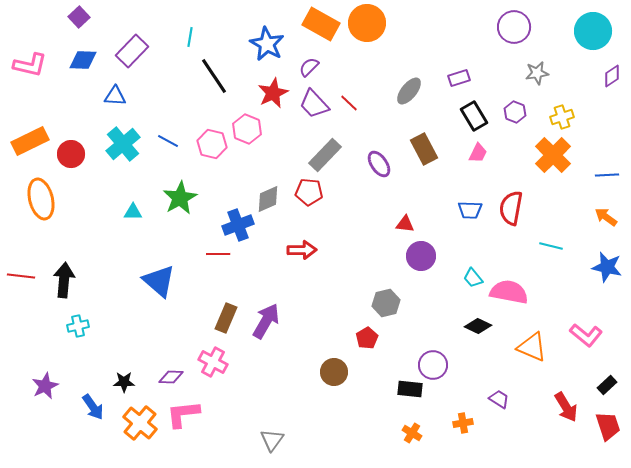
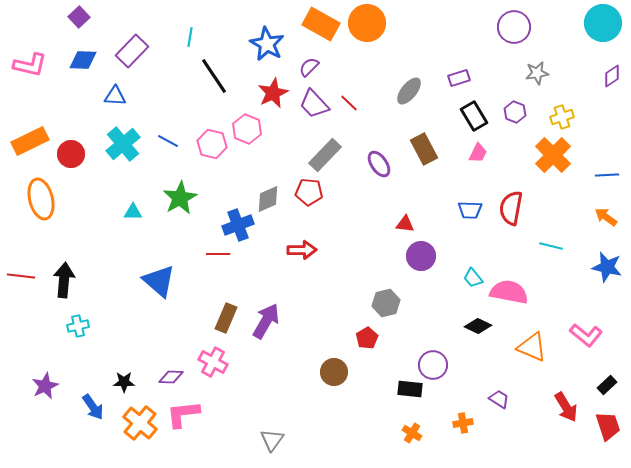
cyan circle at (593, 31): moved 10 px right, 8 px up
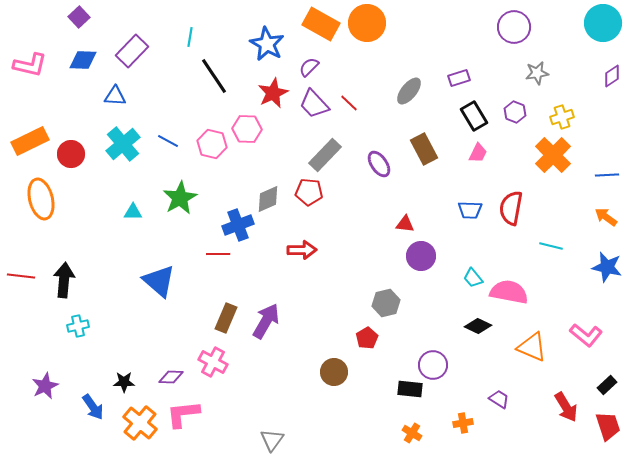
pink hexagon at (247, 129): rotated 20 degrees counterclockwise
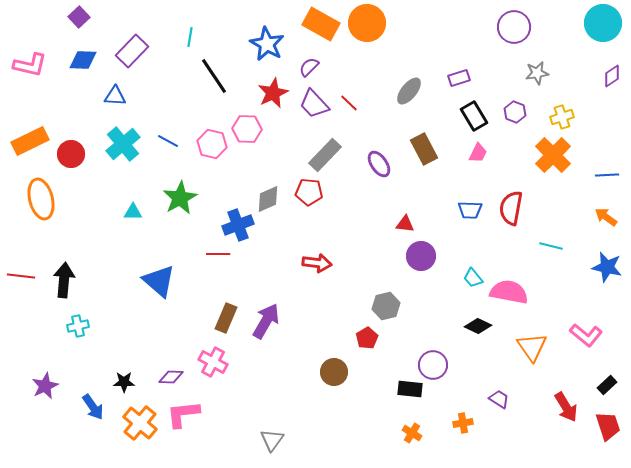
red arrow at (302, 250): moved 15 px right, 13 px down; rotated 8 degrees clockwise
gray hexagon at (386, 303): moved 3 px down
orange triangle at (532, 347): rotated 32 degrees clockwise
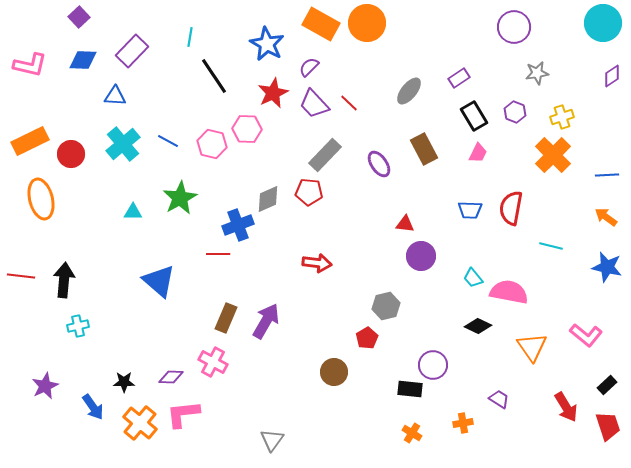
purple rectangle at (459, 78): rotated 15 degrees counterclockwise
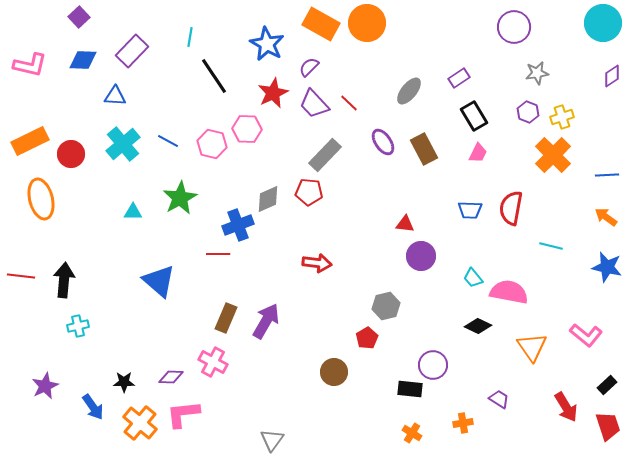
purple hexagon at (515, 112): moved 13 px right
purple ellipse at (379, 164): moved 4 px right, 22 px up
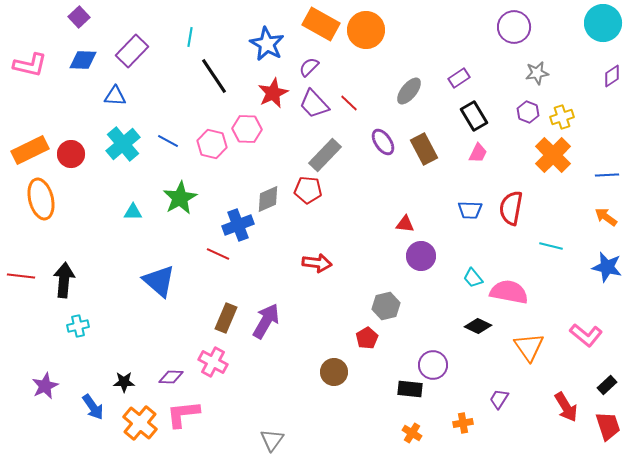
orange circle at (367, 23): moved 1 px left, 7 px down
orange rectangle at (30, 141): moved 9 px down
red pentagon at (309, 192): moved 1 px left, 2 px up
red line at (218, 254): rotated 25 degrees clockwise
orange triangle at (532, 347): moved 3 px left
purple trapezoid at (499, 399): rotated 90 degrees counterclockwise
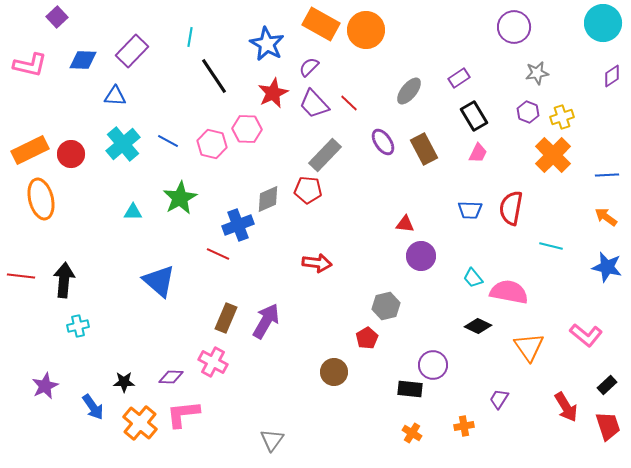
purple square at (79, 17): moved 22 px left
orange cross at (463, 423): moved 1 px right, 3 px down
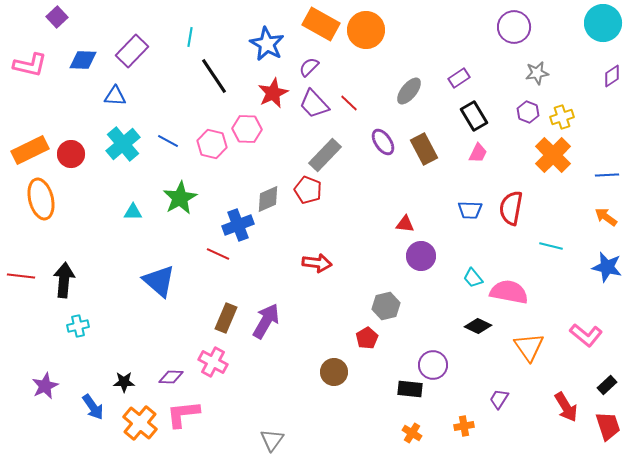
red pentagon at (308, 190): rotated 16 degrees clockwise
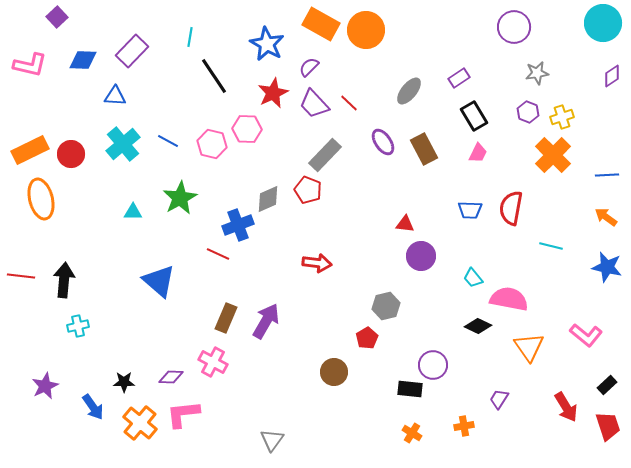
pink semicircle at (509, 292): moved 7 px down
